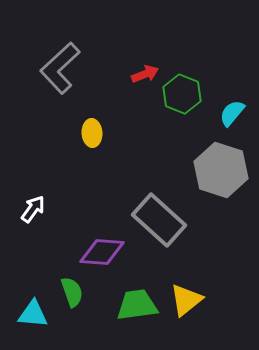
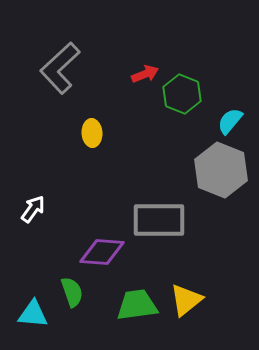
cyan semicircle: moved 2 px left, 8 px down
gray hexagon: rotated 4 degrees clockwise
gray rectangle: rotated 42 degrees counterclockwise
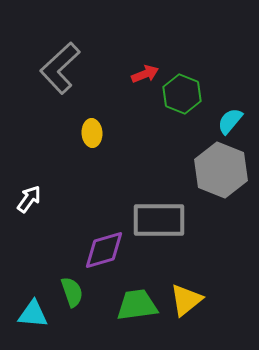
white arrow: moved 4 px left, 10 px up
purple diamond: moved 2 px right, 2 px up; rotated 21 degrees counterclockwise
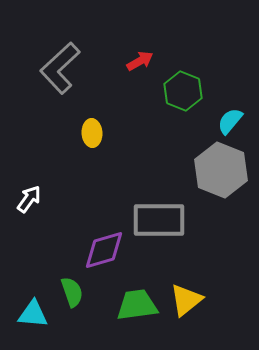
red arrow: moved 5 px left, 13 px up; rotated 8 degrees counterclockwise
green hexagon: moved 1 px right, 3 px up
